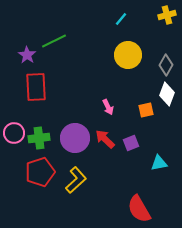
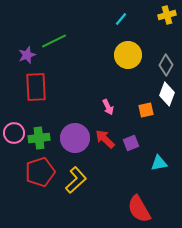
purple star: rotated 18 degrees clockwise
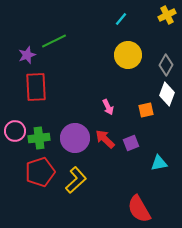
yellow cross: rotated 12 degrees counterclockwise
pink circle: moved 1 px right, 2 px up
